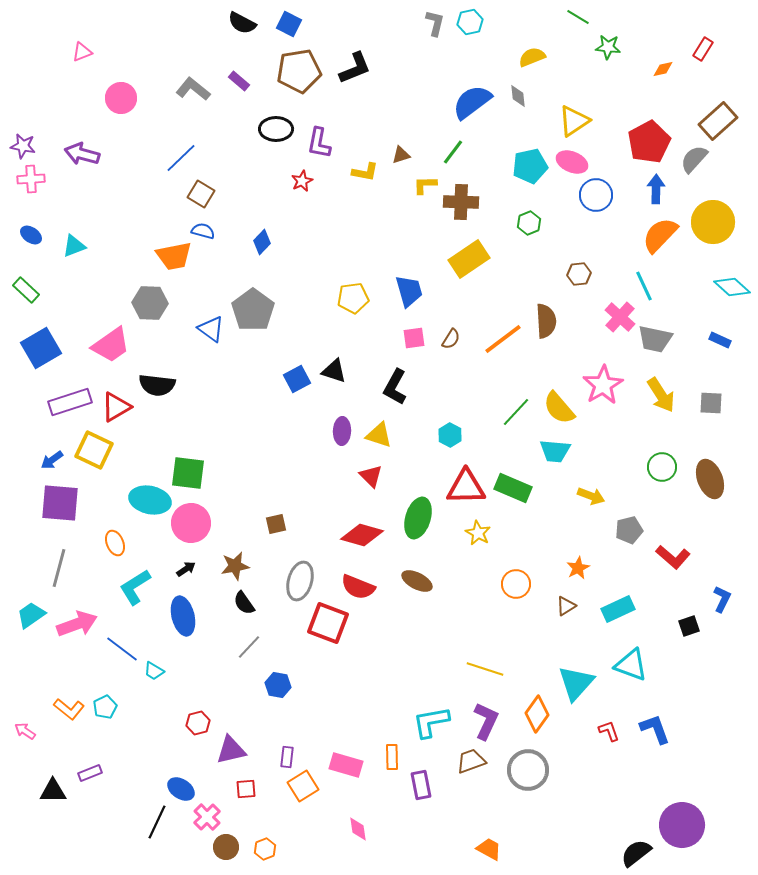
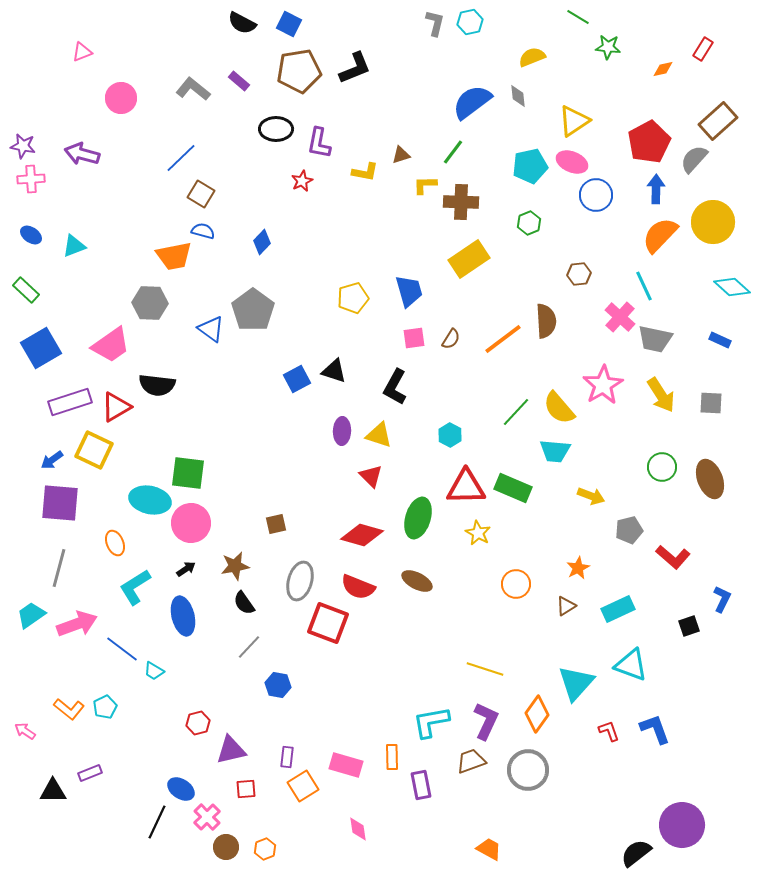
yellow pentagon at (353, 298): rotated 8 degrees counterclockwise
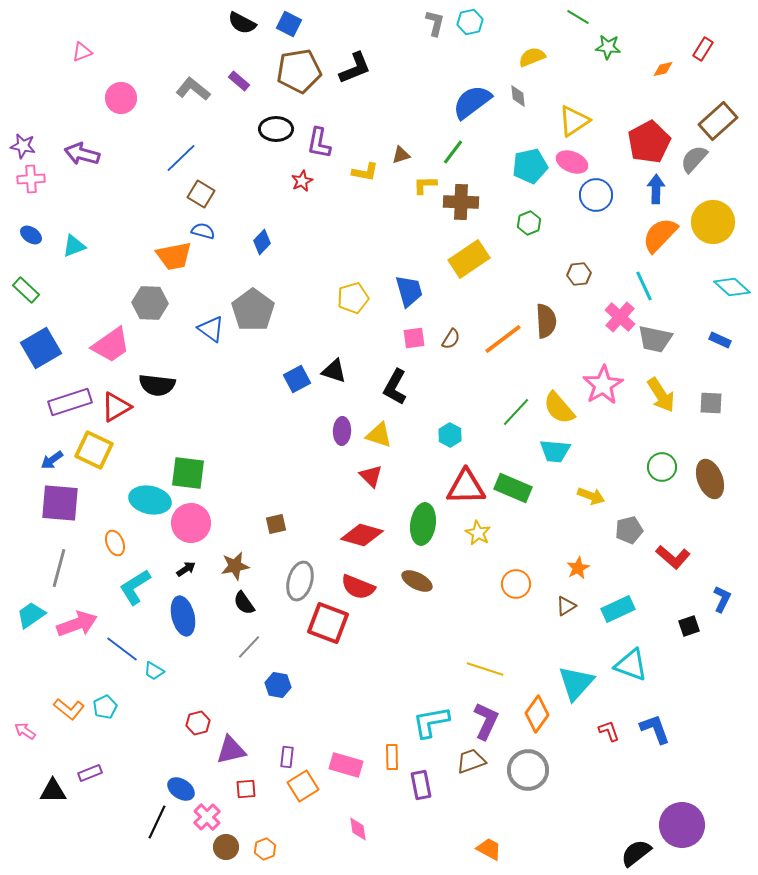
green ellipse at (418, 518): moved 5 px right, 6 px down; rotated 9 degrees counterclockwise
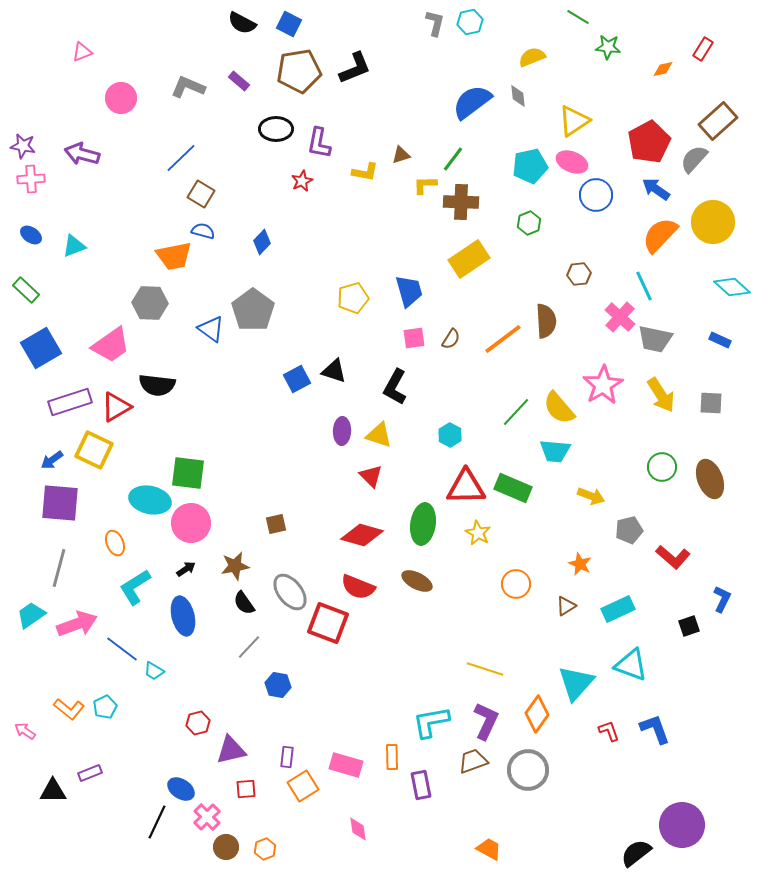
gray L-shape at (193, 89): moved 5 px left, 2 px up; rotated 16 degrees counterclockwise
green line at (453, 152): moved 7 px down
blue arrow at (656, 189): rotated 56 degrees counterclockwise
orange star at (578, 568): moved 2 px right, 4 px up; rotated 20 degrees counterclockwise
gray ellipse at (300, 581): moved 10 px left, 11 px down; rotated 54 degrees counterclockwise
brown trapezoid at (471, 761): moved 2 px right
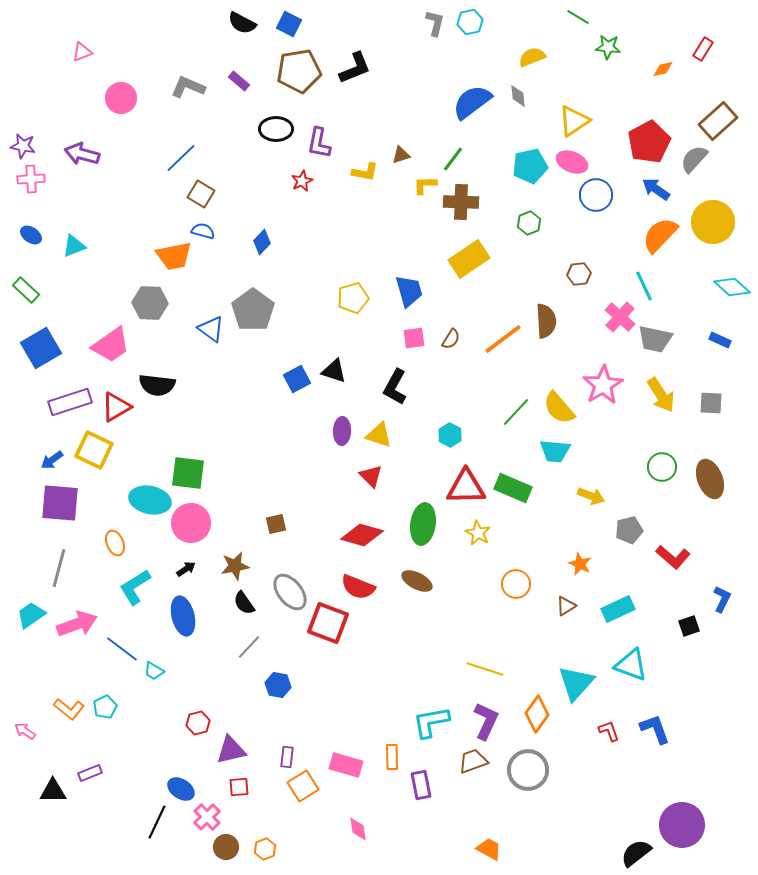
red square at (246, 789): moved 7 px left, 2 px up
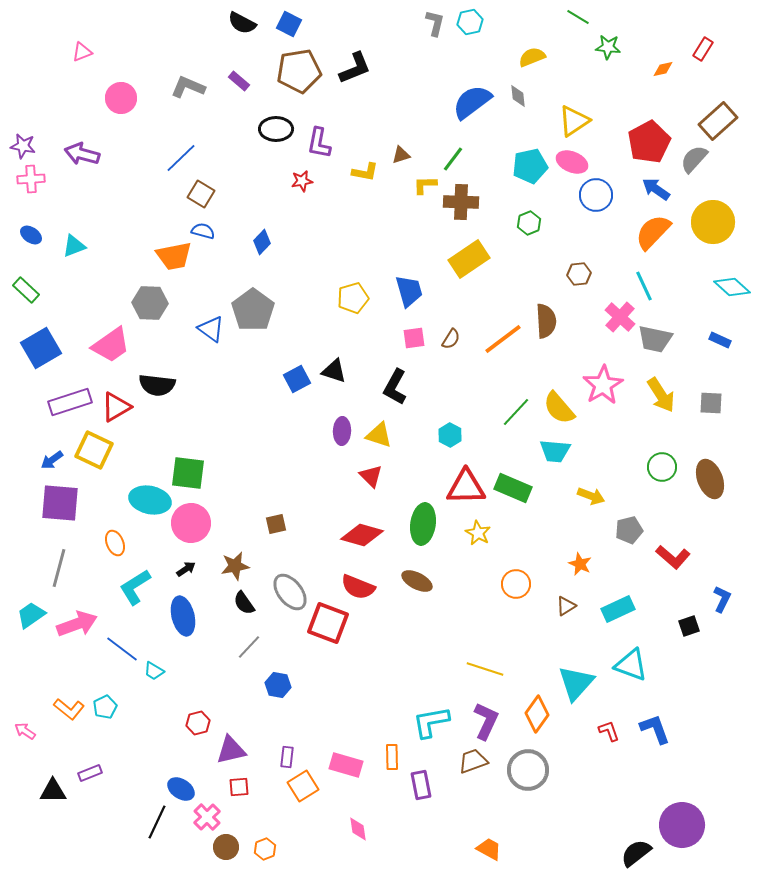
red star at (302, 181): rotated 15 degrees clockwise
orange semicircle at (660, 235): moved 7 px left, 3 px up
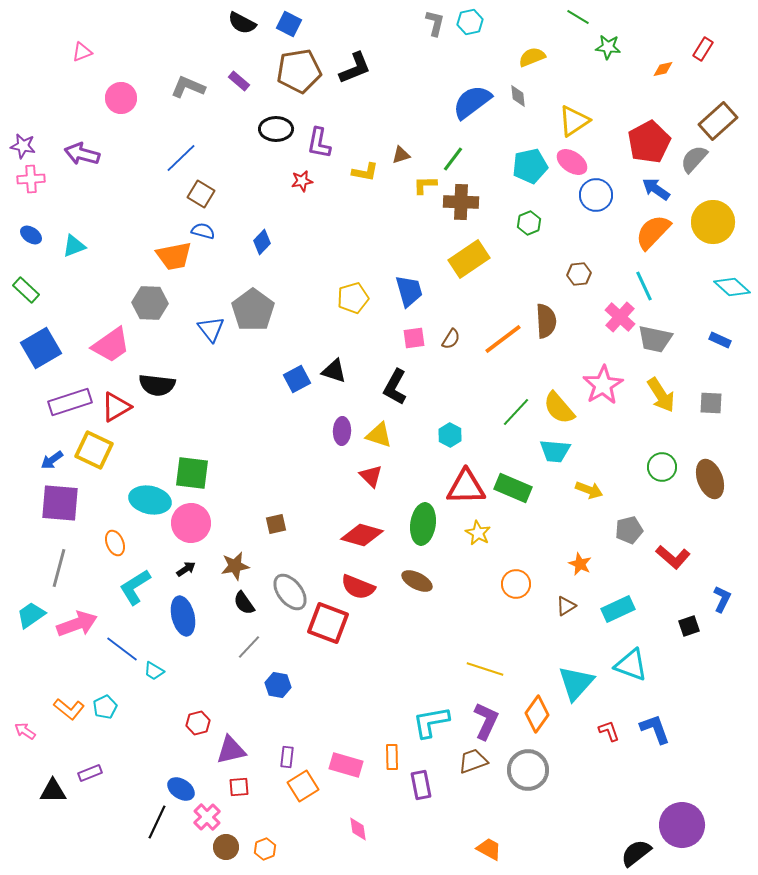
pink ellipse at (572, 162): rotated 12 degrees clockwise
blue triangle at (211, 329): rotated 16 degrees clockwise
green square at (188, 473): moved 4 px right
yellow arrow at (591, 496): moved 2 px left, 6 px up
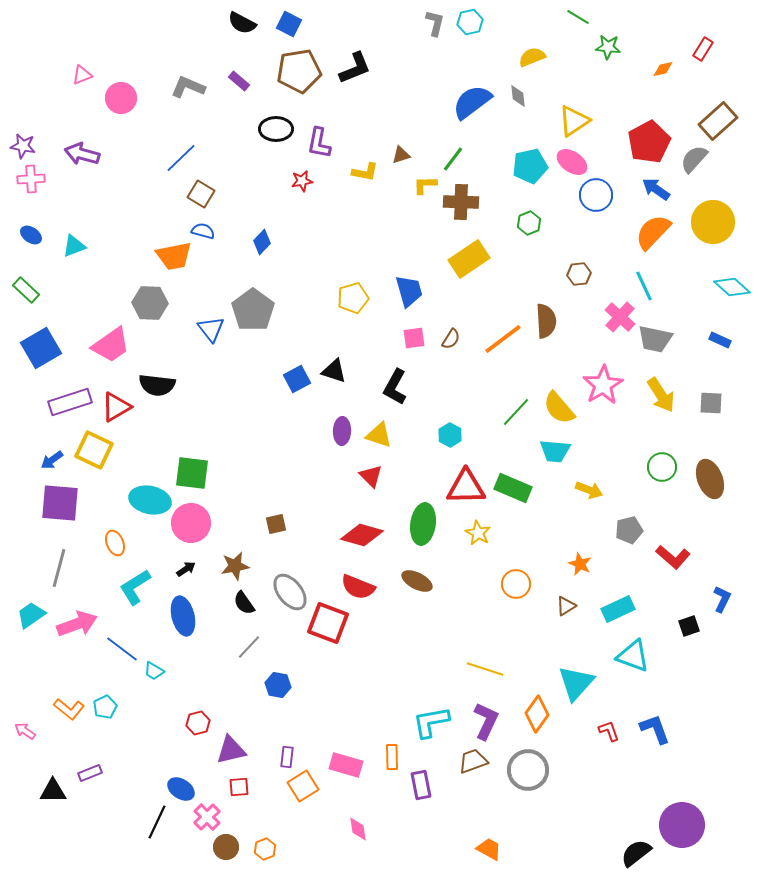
pink triangle at (82, 52): moved 23 px down
cyan triangle at (631, 665): moved 2 px right, 9 px up
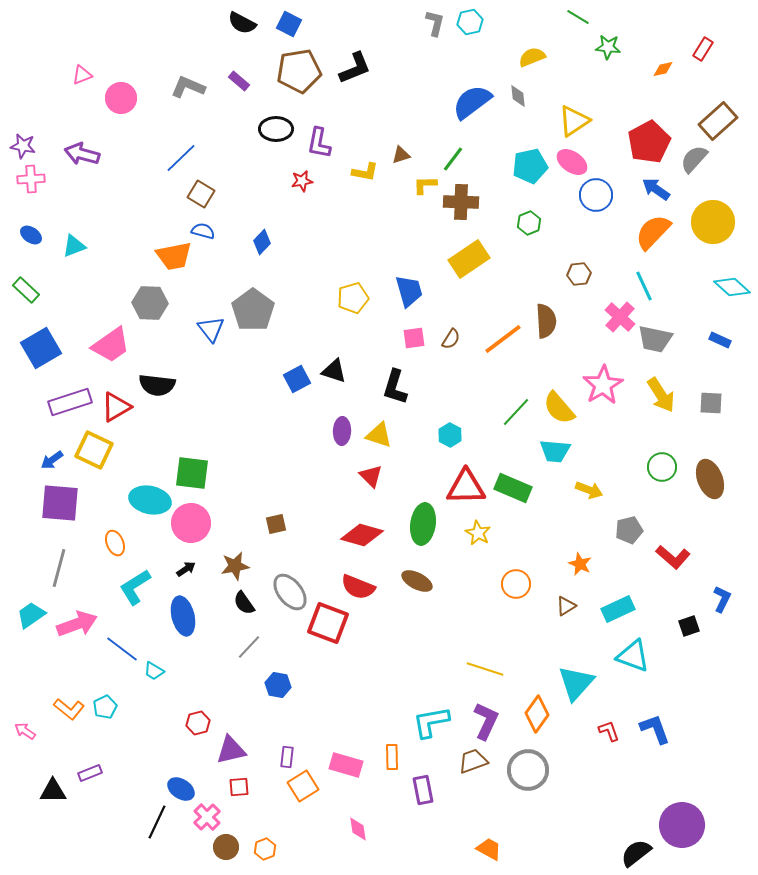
black L-shape at (395, 387): rotated 12 degrees counterclockwise
purple rectangle at (421, 785): moved 2 px right, 5 px down
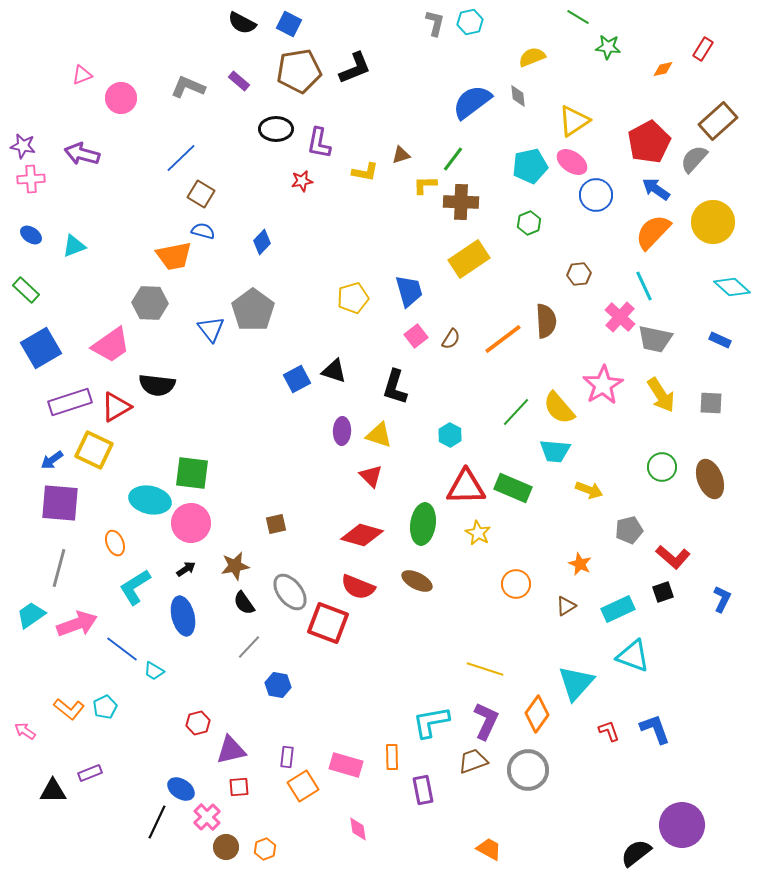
pink square at (414, 338): moved 2 px right, 2 px up; rotated 30 degrees counterclockwise
black square at (689, 626): moved 26 px left, 34 px up
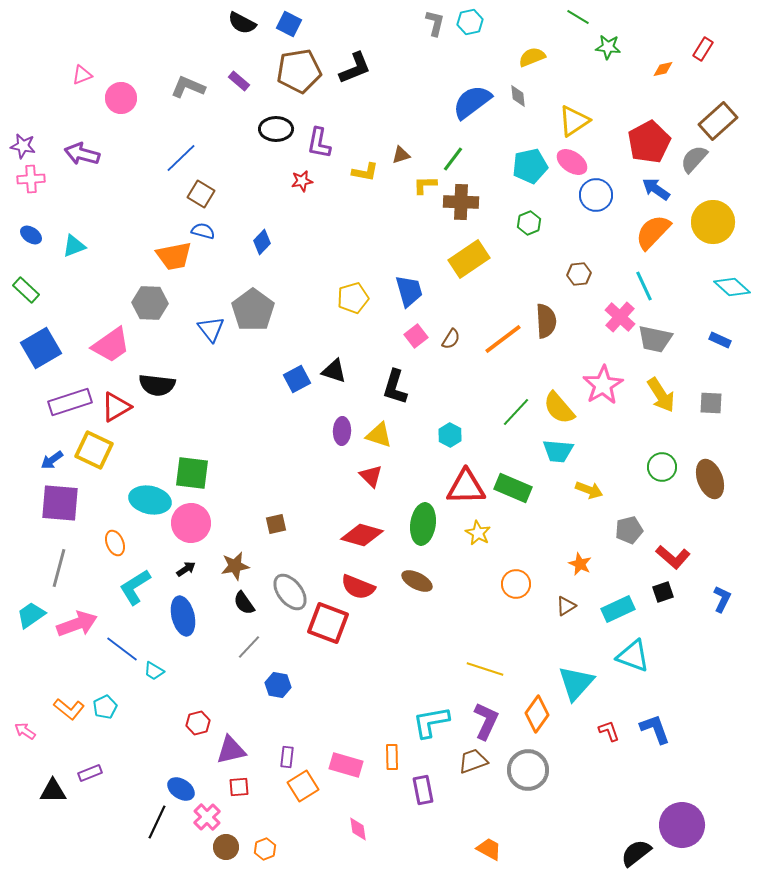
cyan trapezoid at (555, 451): moved 3 px right
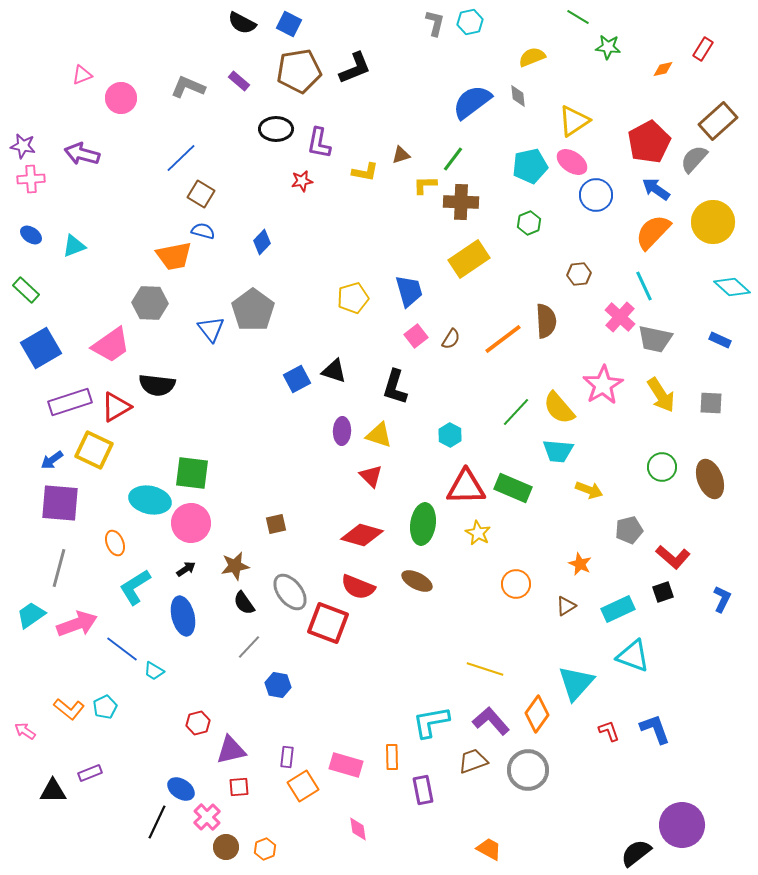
purple L-shape at (486, 721): moved 5 px right; rotated 66 degrees counterclockwise
